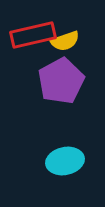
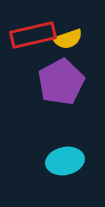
yellow semicircle: moved 3 px right, 2 px up
purple pentagon: moved 1 px down
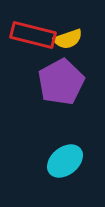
red rectangle: rotated 27 degrees clockwise
cyan ellipse: rotated 27 degrees counterclockwise
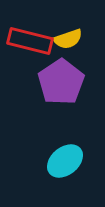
red rectangle: moved 3 px left, 6 px down
purple pentagon: rotated 6 degrees counterclockwise
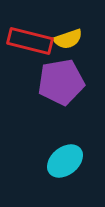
purple pentagon: rotated 24 degrees clockwise
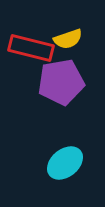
red rectangle: moved 1 px right, 7 px down
cyan ellipse: moved 2 px down
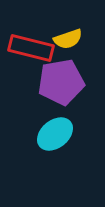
cyan ellipse: moved 10 px left, 29 px up
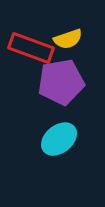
red rectangle: rotated 6 degrees clockwise
cyan ellipse: moved 4 px right, 5 px down
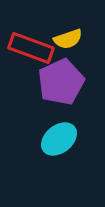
purple pentagon: rotated 15 degrees counterclockwise
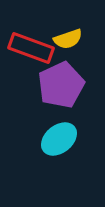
purple pentagon: moved 3 px down
